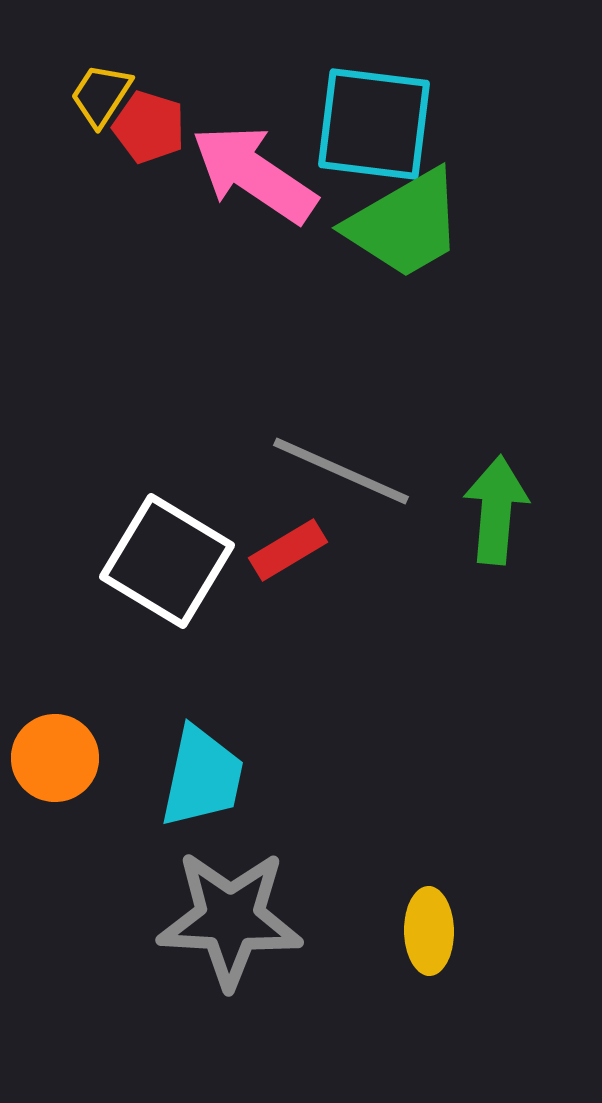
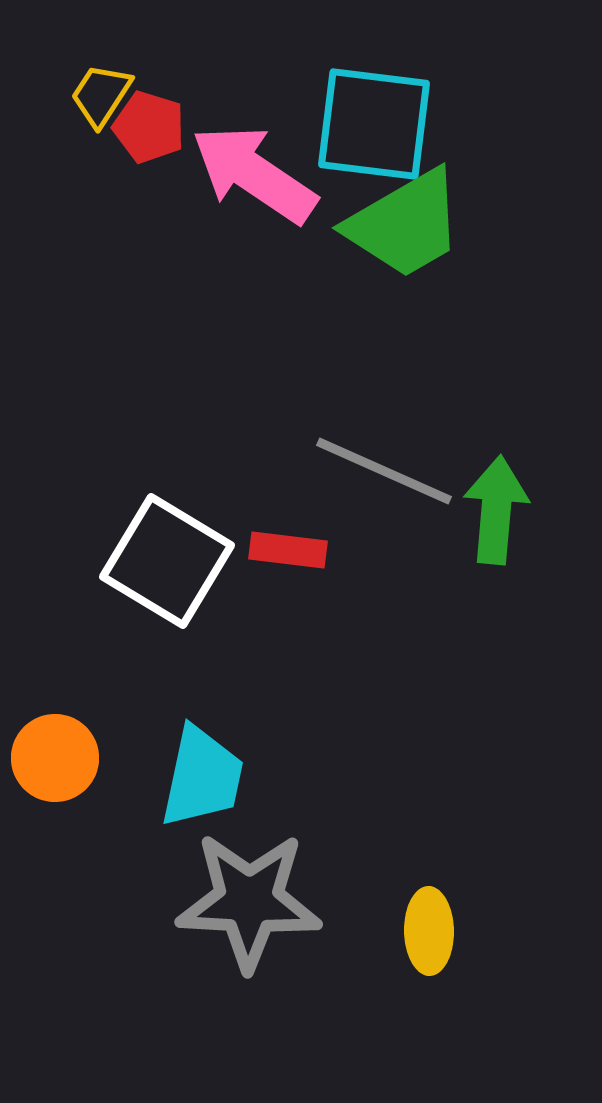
gray line: moved 43 px right
red rectangle: rotated 38 degrees clockwise
gray star: moved 19 px right, 18 px up
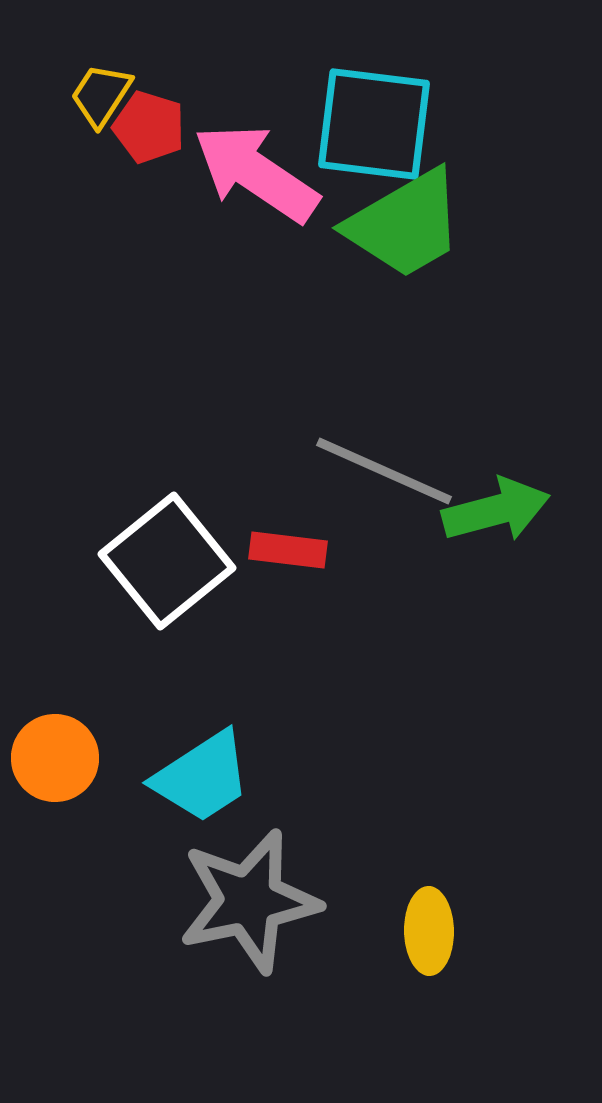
pink arrow: moved 2 px right, 1 px up
green arrow: rotated 70 degrees clockwise
white square: rotated 20 degrees clockwise
cyan trapezoid: rotated 45 degrees clockwise
gray star: rotated 15 degrees counterclockwise
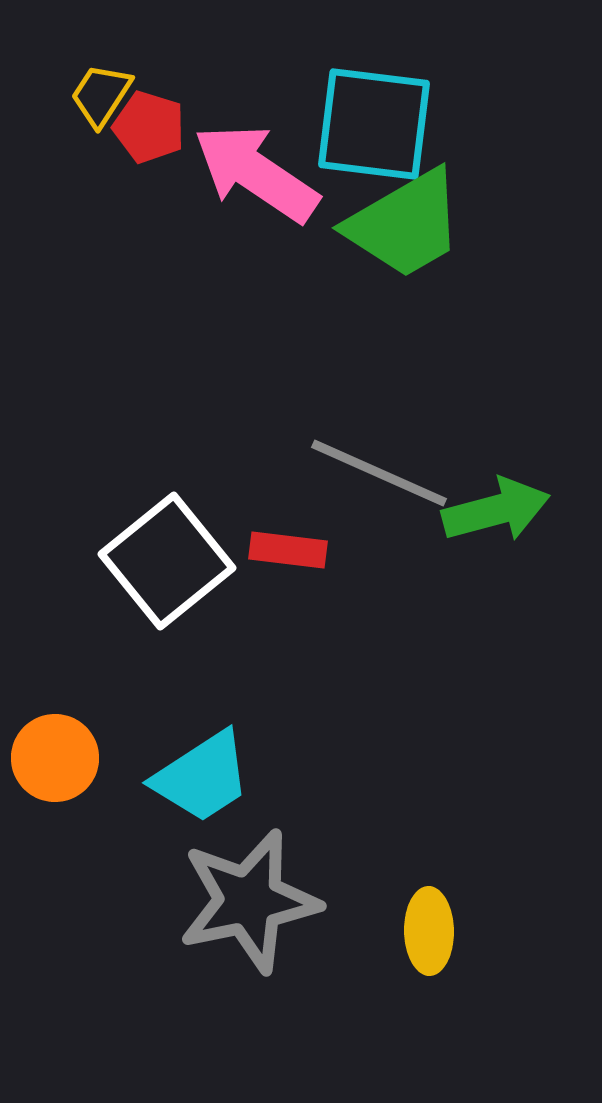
gray line: moved 5 px left, 2 px down
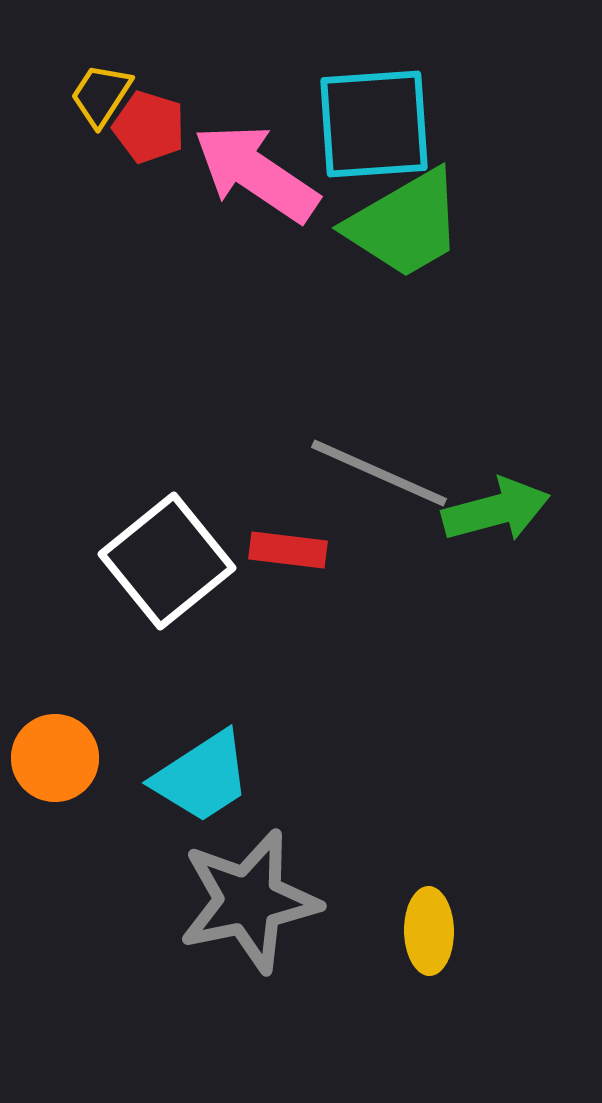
cyan square: rotated 11 degrees counterclockwise
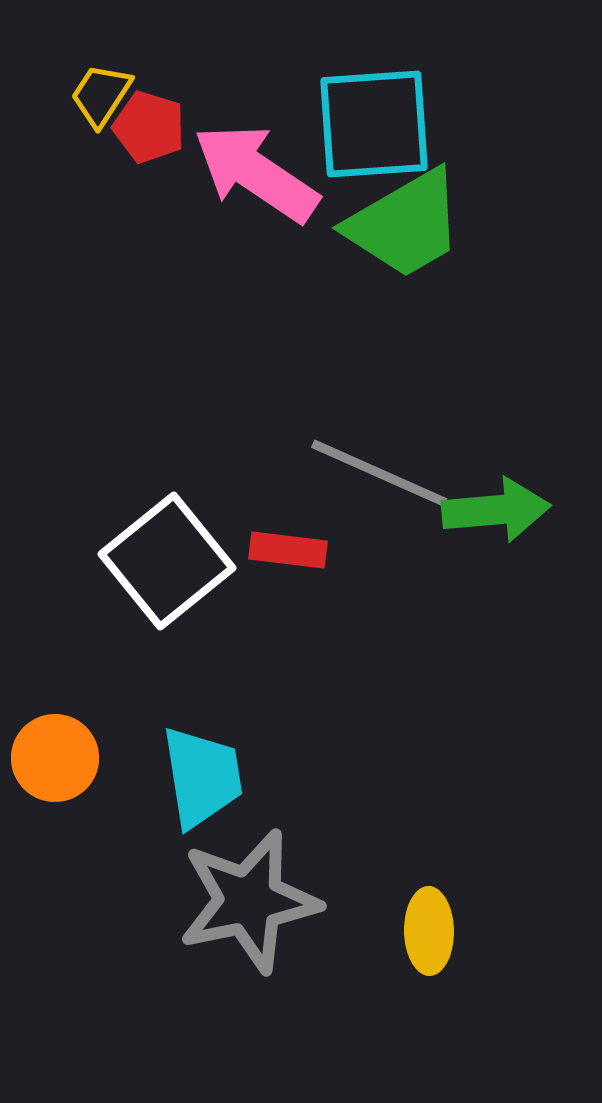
green arrow: rotated 10 degrees clockwise
cyan trapezoid: rotated 66 degrees counterclockwise
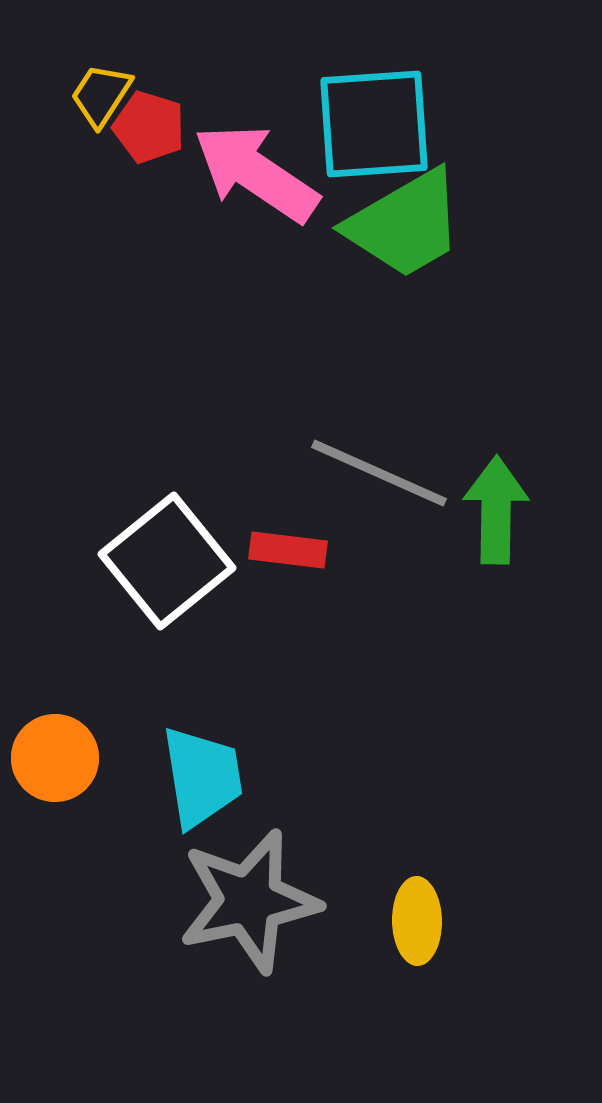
green arrow: rotated 84 degrees counterclockwise
yellow ellipse: moved 12 px left, 10 px up
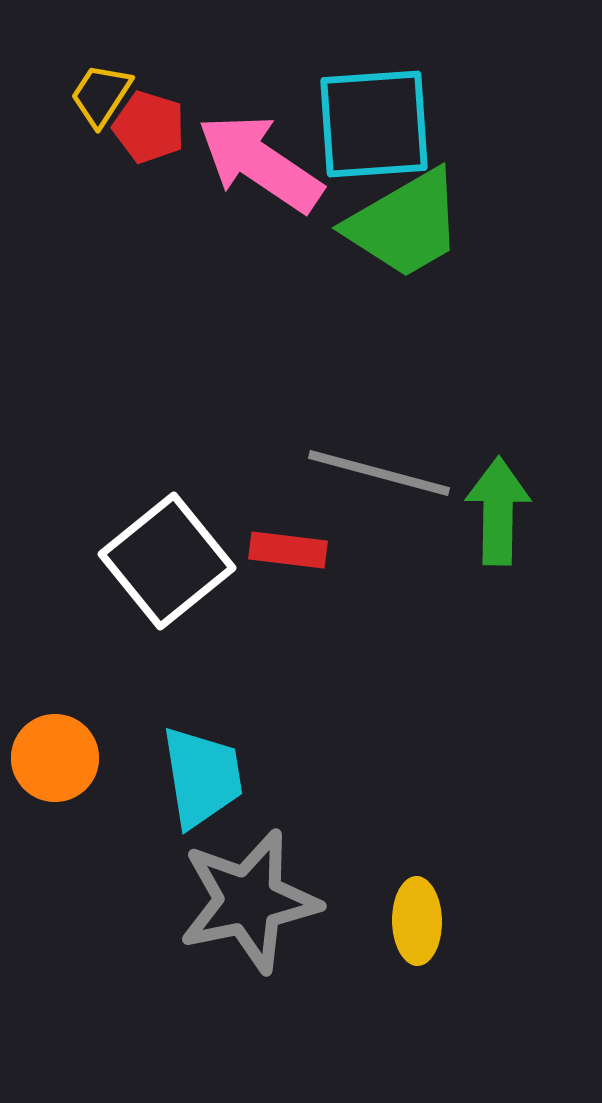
pink arrow: moved 4 px right, 10 px up
gray line: rotated 9 degrees counterclockwise
green arrow: moved 2 px right, 1 px down
